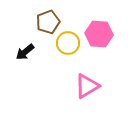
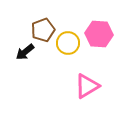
brown pentagon: moved 5 px left, 8 px down
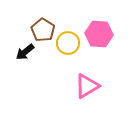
brown pentagon: rotated 20 degrees counterclockwise
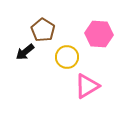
yellow circle: moved 1 px left, 14 px down
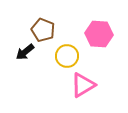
brown pentagon: rotated 10 degrees counterclockwise
yellow circle: moved 1 px up
pink triangle: moved 4 px left, 1 px up
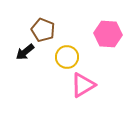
pink hexagon: moved 9 px right
yellow circle: moved 1 px down
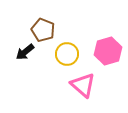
pink hexagon: moved 17 px down; rotated 20 degrees counterclockwise
yellow circle: moved 3 px up
pink triangle: rotated 48 degrees counterclockwise
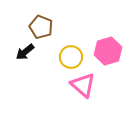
brown pentagon: moved 2 px left, 3 px up
yellow circle: moved 4 px right, 3 px down
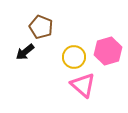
yellow circle: moved 3 px right
